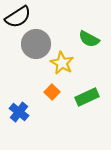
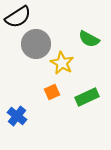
orange square: rotated 21 degrees clockwise
blue cross: moved 2 px left, 4 px down
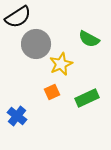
yellow star: moved 1 px left, 1 px down; rotated 20 degrees clockwise
green rectangle: moved 1 px down
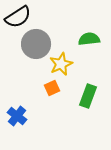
green semicircle: rotated 145 degrees clockwise
orange square: moved 4 px up
green rectangle: moved 1 px right, 2 px up; rotated 45 degrees counterclockwise
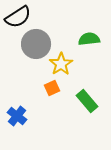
yellow star: rotated 10 degrees counterclockwise
green rectangle: moved 1 px left, 5 px down; rotated 60 degrees counterclockwise
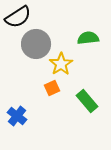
green semicircle: moved 1 px left, 1 px up
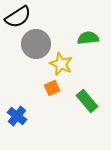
yellow star: rotated 15 degrees counterclockwise
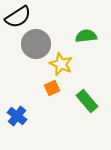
green semicircle: moved 2 px left, 2 px up
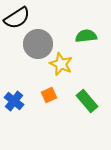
black semicircle: moved 1 px left, 1 px down
gray circle: moved 2 px right
orange square: moved 3 px left, 7 px down
blue cross: moved 3 px left, 15 px up
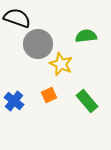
black semicircle: rotated 128 degrees counterclockwise
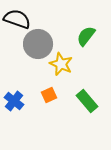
black semicircle: moved 1 px down
green semicircle: rotated 45 degrees counterclockwise
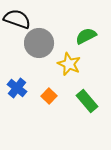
green semicircle: rotated 25 degrees clockwise
gray circle: moved 1 px right, 1 px up
yellow star: moved 8 px right
orange square: moved 1 px down; rotated 21 degrees counterclockwise
blue cross: moved 3 px right, 13 px up
